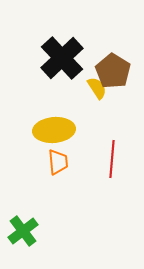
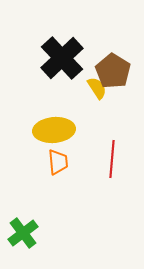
green cross: moved 2 px down
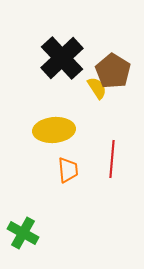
orange trapezoid: moved 10 px right, 8 px down
green cross: rotated 24 degrees counterclockwise
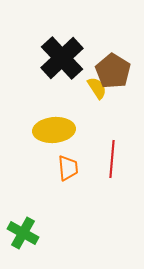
orange trapezoid: moved 2 px up
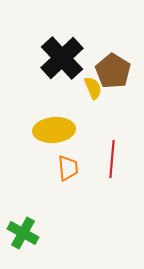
yellow semicircle: moved 4 px left; rotated 10 degrees clockwise
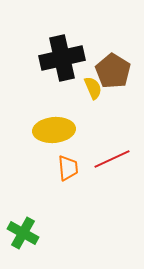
black cross: rotated 30 degrees clockwise
red line: rotated 60 degrees clockwise
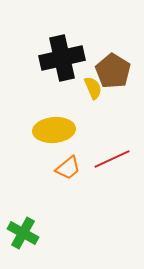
orange trapezoid: rotated 56 degrees clockwise
